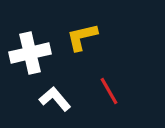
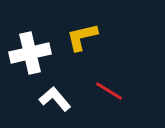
red line: rotated 28 degrees counterclockwise
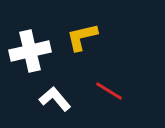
white cross: moved 2 px up
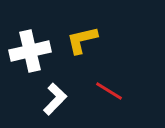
yellow L-shape: moved 3 px down
white L-shape: rotated 84 degrees clockwise
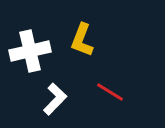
yellow L-shape: rotated 56 degrees counterclockwise
red line: moved 1 px right, 1 px down
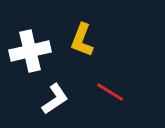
white L-shape: rotated 12 degrees clockwise
